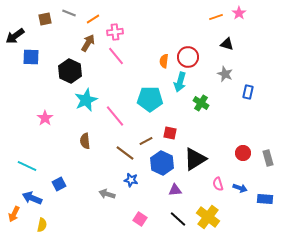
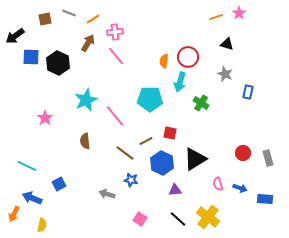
black hexagon at (70, 71): moved 12 px left, 8 px up
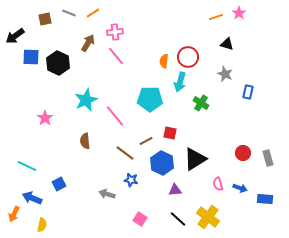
orange line at (93, 19): moved 6 px up
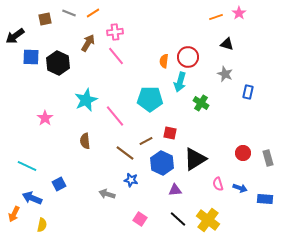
yellow cross at (208, 217): moved 3 px down
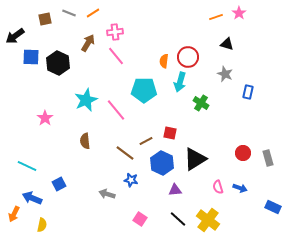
cyan pentagon at (150, 99): moved 6 px left, 9 px up
pink line at (115, 116): moved 1 px right, 6 px up
pink semicircle at (218, 184): moved 3 px down
blue rectangle at (265, 199): moved 8 px right, 8 px down; rotated 21 degrees clockwise
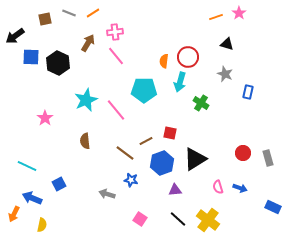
blue hexagon at (162, 163): rotated 15 degrees clockwise
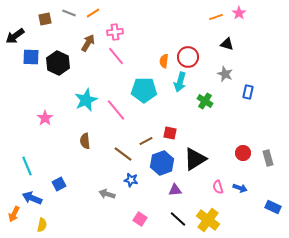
green cross at (201, 103): moved 4 px right, 2 px up
brown line at (125, 153): moved 2 px left, 1 px down
cyan line at (27, 166): rotated 42 degrees clockwise
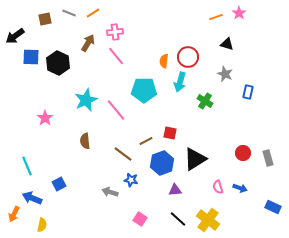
gray arrow at (107, 194): moved 3 px right, 2 px up
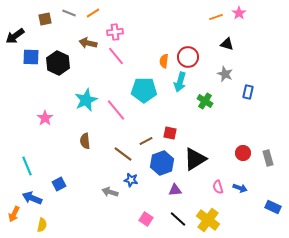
brown arrow at (88, 43): rotated 108 degrees counterclockwise
pink square at (140, 219): moved 6 px right
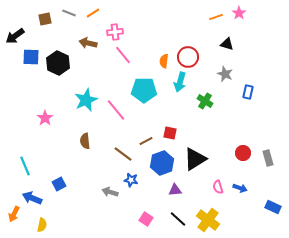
pink line at (116, 56): moved 7 px right, 1 px up
cyan line at (27, 166): moved 2 px left
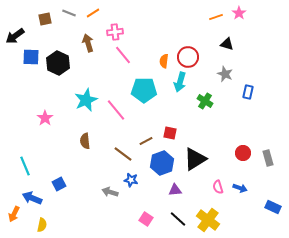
brown arrow at (88, 43): rotated 60 degrees clockwise
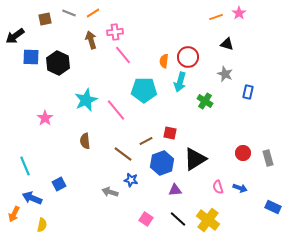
brown arrow at (88, 43): moved 3 px right, 3 px up
